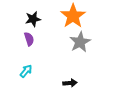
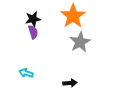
purple semicircle: moved 4 px right, 7 px up
cyan arrow: moved 2 px down; rotated 112 degrees counterclockwise
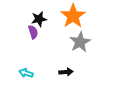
black star: moved 6 px right
black arrow: moved 4 px left, 11 px up
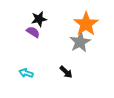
orange star: moved 13 px right, 8 px down
purple semicircle: rotated 40 degrees counterclockwise
black arrow: rotated 48 degrees clockwise
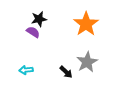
gray star: moved 7 px right, 20 px down
cyan arrow: moved 3 px up; rotated 24 degrees counterclockwise
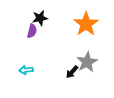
black star: moved 1 px right, 1 px up
purple semicircle: moved 1 px left, 1 px up; rotated 72 degrees clockwise
black arrow: moved 6 px right; rotated 88 degrees clockwise
